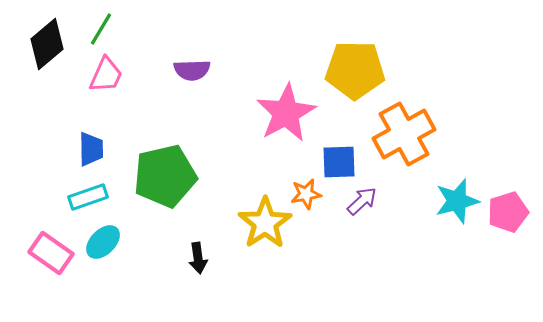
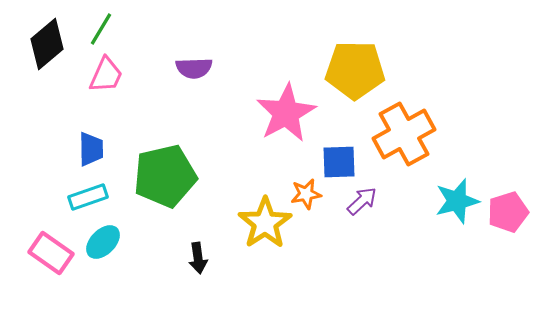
purple semicircle: moved 2 px right, 2 px up
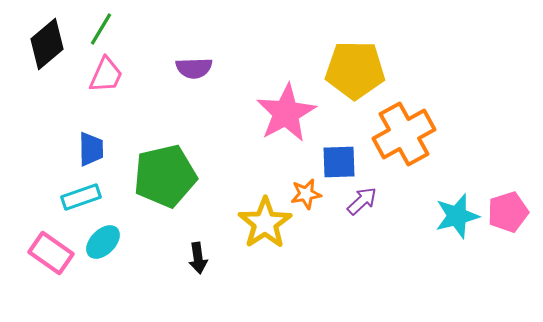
cyan rectangle: moved 7 px left
cyan star: moved 15 px down
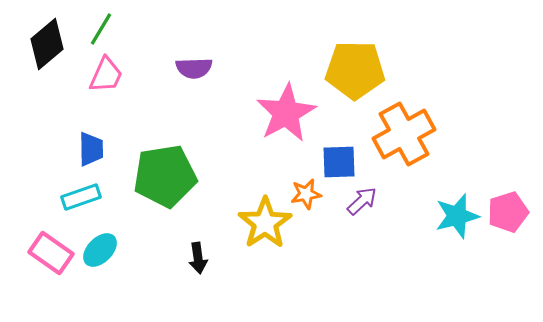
green pentagon: rotated 4 degrees clockwise
cyan ellipse: moved 3 px left, 8 px down
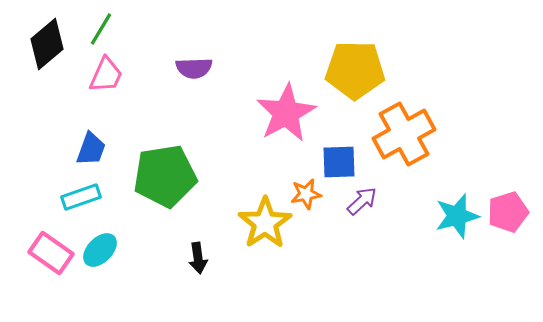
blue trapezoid: rotated 21 degrees clockwise
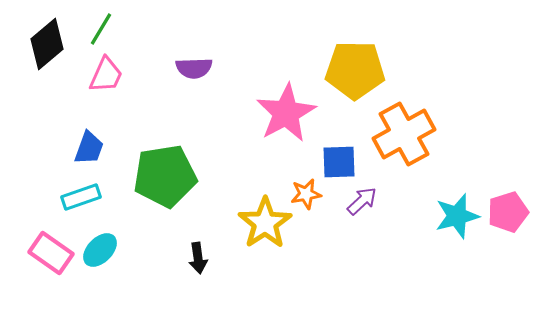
blue trapezoid: moved 2 px left, 1 px up
